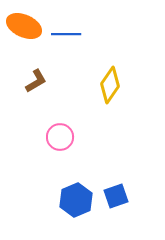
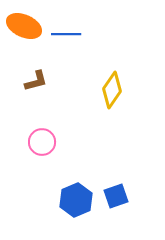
brown L-shape: rotated 15 degrees clockwise
yellow diamond: moved 2 px right, 5 px down
pink circle: moved 18 px left, 5 px down
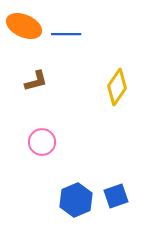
yellow diamond: moved 5 px right, 3 px up
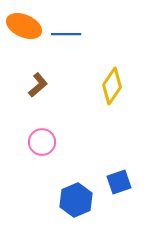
brown L-shape: moved 2 px right, 4 px down; rotated 25 degrees counterclockwise
yellow diamond: moved 5 px left, 1 px up
blue square: moved 3 px right, 14 px up
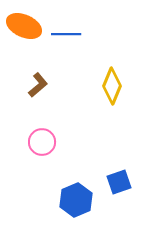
yellow diamond: rotated 12 degrees counterclockwise
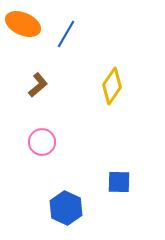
orange ellipse: moved 1 px left, 2 px up
blue line: rotated 60 degrees counterclockwise
yellow diamond: rotated 12 degrees clockwise
blue square: rotated 20 degrees clockwise
blue hexagon: moved 10 px left, 8 px down; rotated 12 degrees counterclockwise
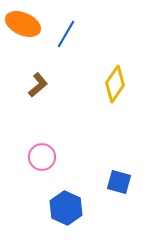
yellow diamond: moved 3 px right, 2 px up
pink circle: moved 15 px down
blue square: rotated 15 degrees clockwise
